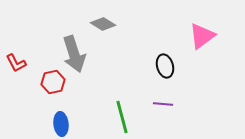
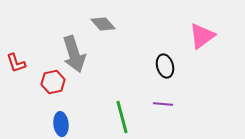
gray diamond: rotated 15 degrees clockwise
red L-shape: rotated 10 degrees clockwise
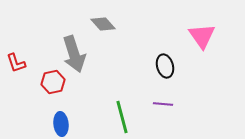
pink triangle: rotated 28 degrees counterclockwise
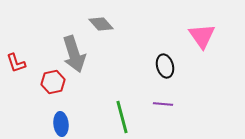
gray diamond: moved 2 px left
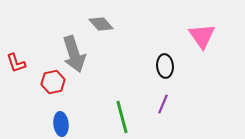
black ellipse: rotated 10 degrees clockwise
purple line: rotated 72 degrees counterclockwise
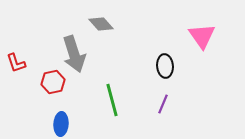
green line: moved 10 px left, 17 px up
blue ellipse: rotated 10 degrees clockwise
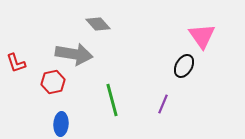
gray diamond: moved 3 px left
gray arrow: rotated 63 degrees counterclockwise
black ellipse: moved 19 px right; rotated 35 degrees clockwise
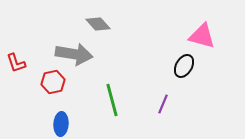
pink triangle: rotated 40 degrees counterclockwise
